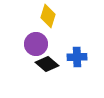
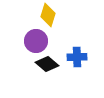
yellow diamond: moved 1 px up
purple circle: moved 3 px up
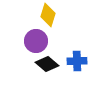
blue cross: moved 4 px down
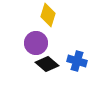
purple circle: moved 2 px down
blue cross: rotated 18 degrees clockwise
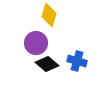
yellow diamond: moved 1 px right
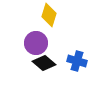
black diamond: moved 3 px left, 1 px up
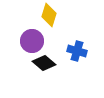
purple circle: moved 4 px left, 2 px up
blue cross: moved 10 px up
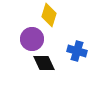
purple circle: moved 2 px up
black diamond: rotated 25 degrees clockwise
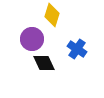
yellow diamond: moved 3 px right
blue cross: moved 2 px up; rotated 18 degrees clockwise
